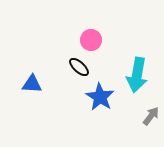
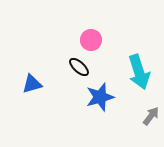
cyan arrow: moved 2 px right, 3 px up; rotated 28 degrees counterclockwise
blue triangle: rotated 20 degrees counterclockwise
blue star: rotated 24 degrees clockwise
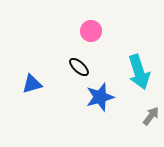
pink circle: moved 9 px up
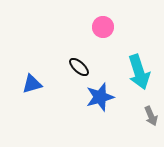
pink circle: moved 12 px right, 4 px up
gray arrow: rotated 120 degrees clockwise
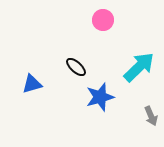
pink circle: moved 7 px up
black ellipse: moved 3 px left
cyan arrow: moved 5 px up; rotated 116 degrees counterclockwise
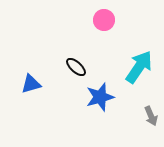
pink circle: moved 1 px right
cyan arrow: rotated 12 degrees counterclockwise
blue triangle: moved 1 px left
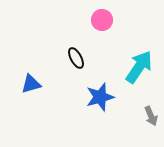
pink circle: moved 2 px left
black ellipse: moved 9 px up; rotated 20 degrees clockwise
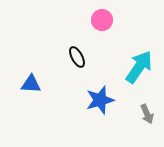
black ellipse: moved 1 px right, 1 px up
blue triangle: rotated 20 degrees clockwise
blue star: moved 3 px down
gray arrow: moved 4 px left, 2 px up
